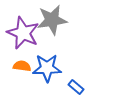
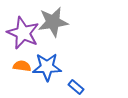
gray star: moved 1 px right, 2 px down
blue star: moved 1 px up
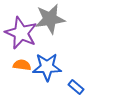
gray star: moved 3 px left, 3 px up
purple star: moved 2 px left
orange semicircle: moved 1 px up
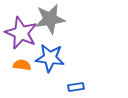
blue star: moved 3 px right, 9 px up; rotated 8 degrees clockwise
blue rectangle: rotated 49 degrees counterclockwise
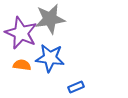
blue rectangle: rotated 14 degrees counterclockwise
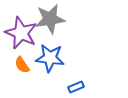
orange semicircle: rotated 132 degrees counterclockwise
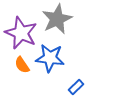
gray star: moved 7 px right; rotated 16 degrees counterclockwise
blue rectangle: rotated 21 degrees counterclockwise
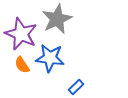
purple star: moved 1 px down
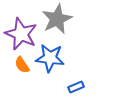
blue rectangle: rotated 21 degrees clockwise
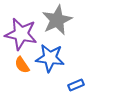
gray star: moved 1 px down
purple star: rotated 12 degrees counterclockwise
blue rectangle: moved 2 px up
